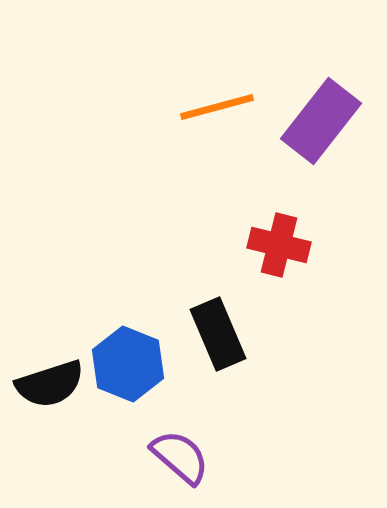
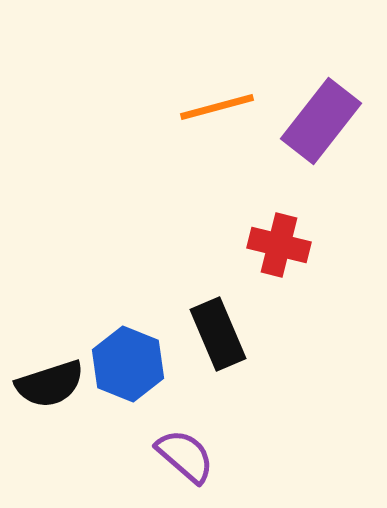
purple semicircle: moved 5 px right, 1 px up
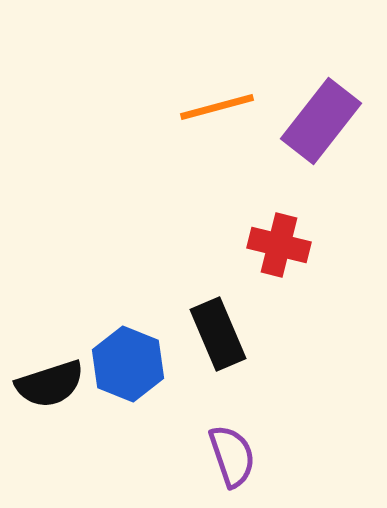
purple semicircle: moved 47 px right; rotated 30 degrees clockwise
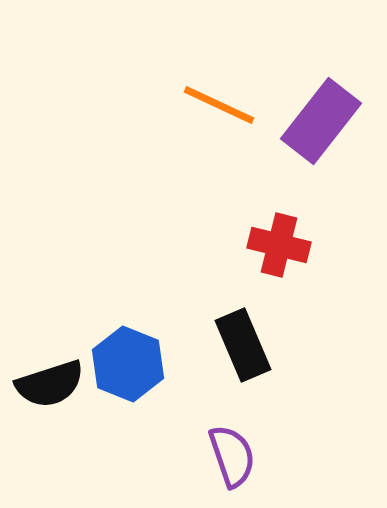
orange line: moved 2 px right, 2 px up; rotated 40 degrees clockwise
black rectangle: moved 25 px right, 11 px down
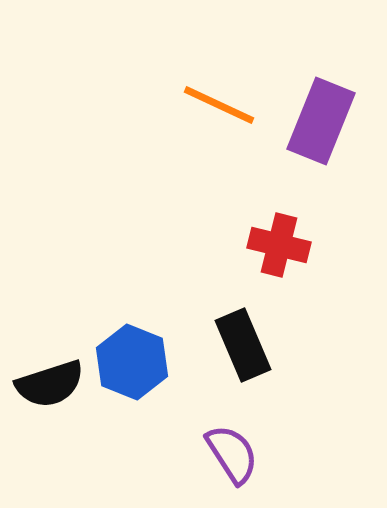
purple rectangle: rotated 16 degrees counterclockwise
blue hexagon: moved 4 px right, 2 px up
purple semicircle: moved 2 px up; rotated 14 degrees counterclockwise
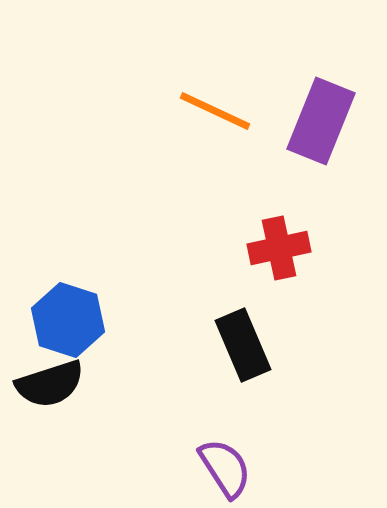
orange line: moved 4 px left, 6 px down
red cross: moved 3 px down; rotated 26 degrees counterclockwise
blue hexagon: moved 64 px left, 42 px up; rotated 4 degrees counterclockwise
purple semicircle: moved 7 px left, 14 px down
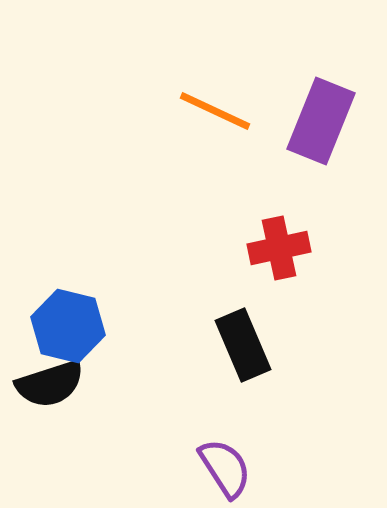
blue hexagon: moved 6 px down; rotated 4 degrees counterclockwise
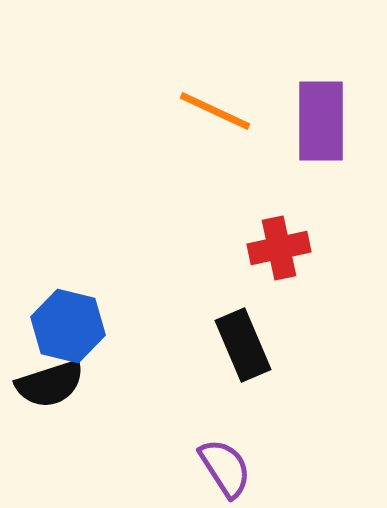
purple rectangle: rotated 22 degrees counterclockwise
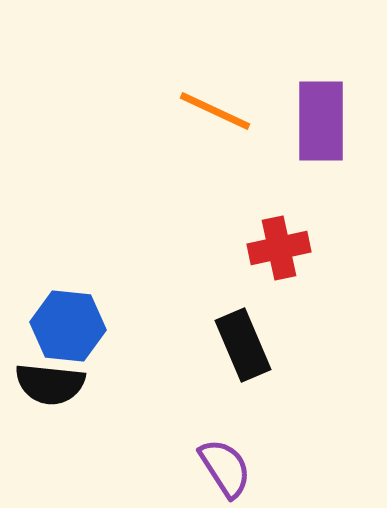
blue hexagon: rotated 8 degrees counterclockwise
black semicircle: rotated 24 degrees clockwise
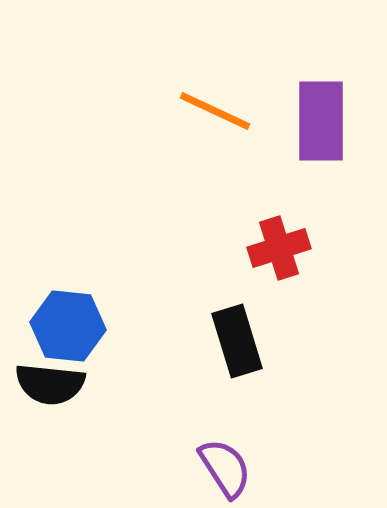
red cross: rotated 6 degrees counterclockwise
black rectangle: moved 6 px left, 4 px up; rotated 6 degrees clockwise
